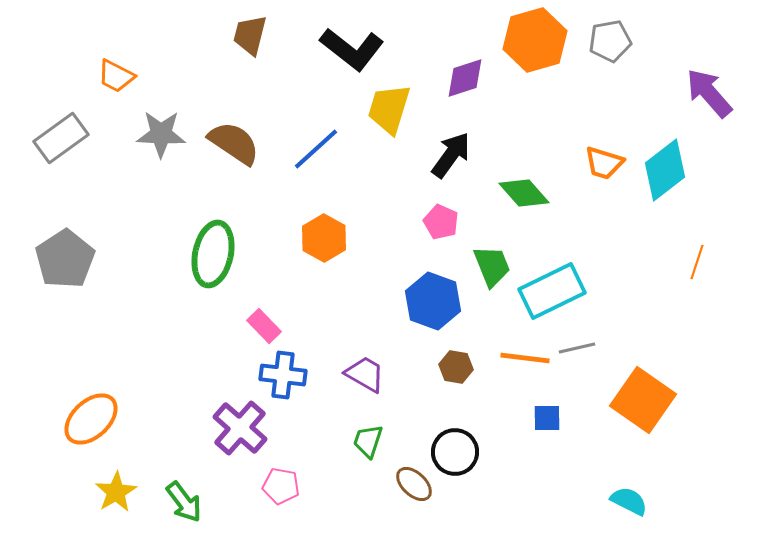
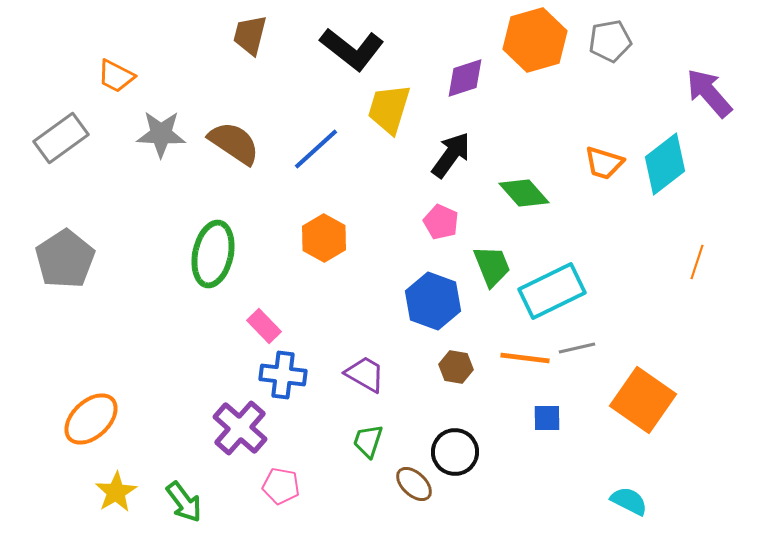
cyan diamond at (665, 170): moved 6 px up
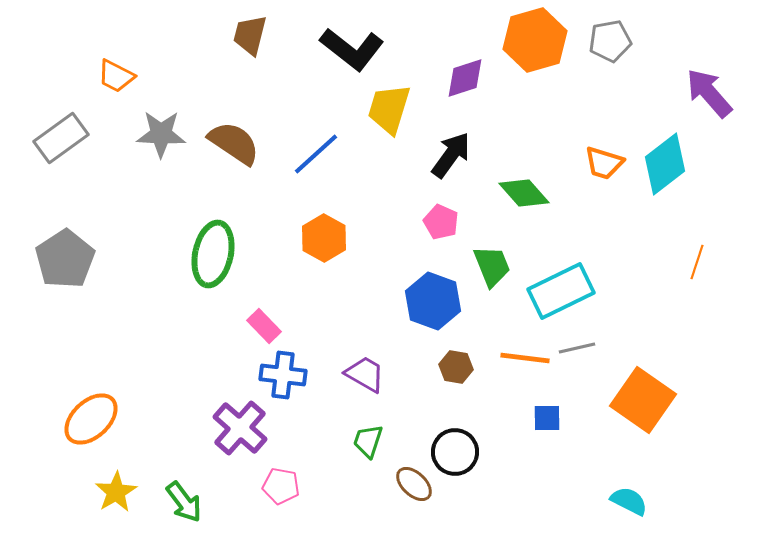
blue line at (316, 149): moved 5 px down
cyan rectangle at (552, 291): moved 9 px right
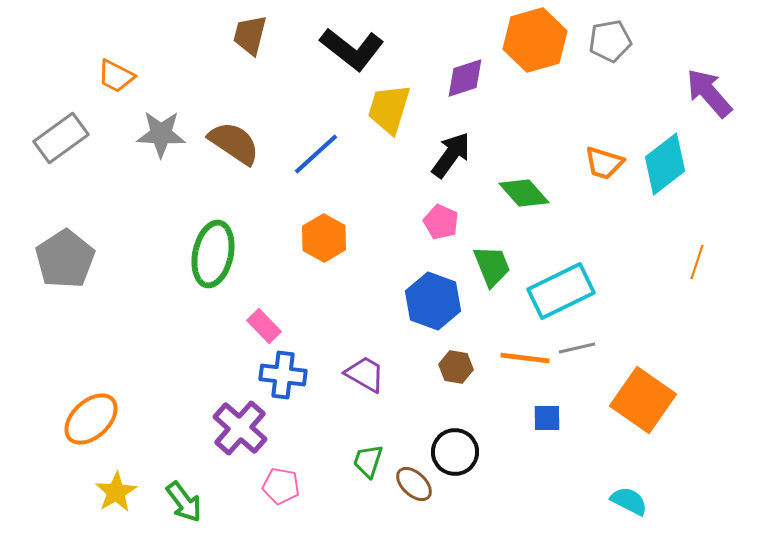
green trapezoid at (368, 441): moved 20 px down
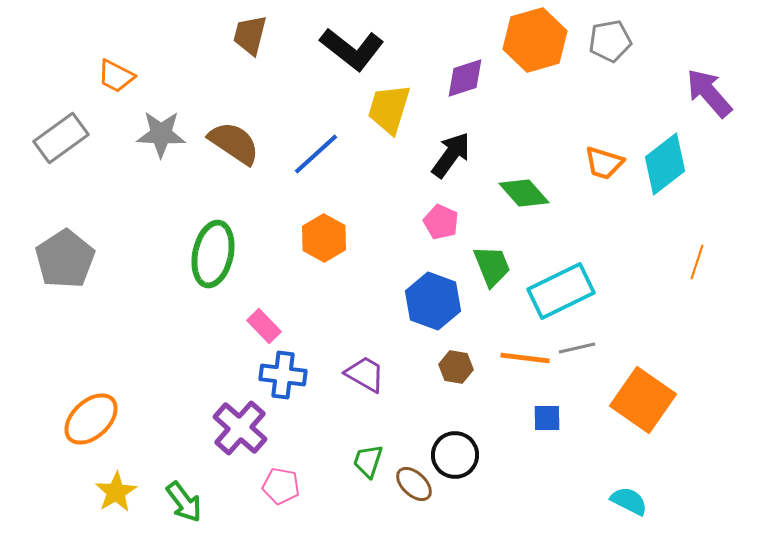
black circle at (455, 452): moved 3 px down
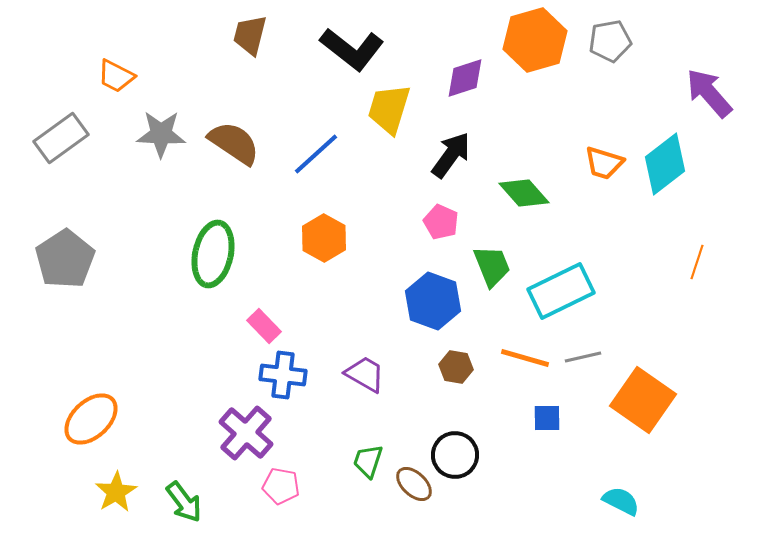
gray line at (577, 348): moved 6 px right, 9 px down
orange line at (525, 358): rotated 9 degrees clockwise
purple cross at (240, 428): moved 6 px right, 5 px down
cyan semicircle at (629, 501): moved 8 px left
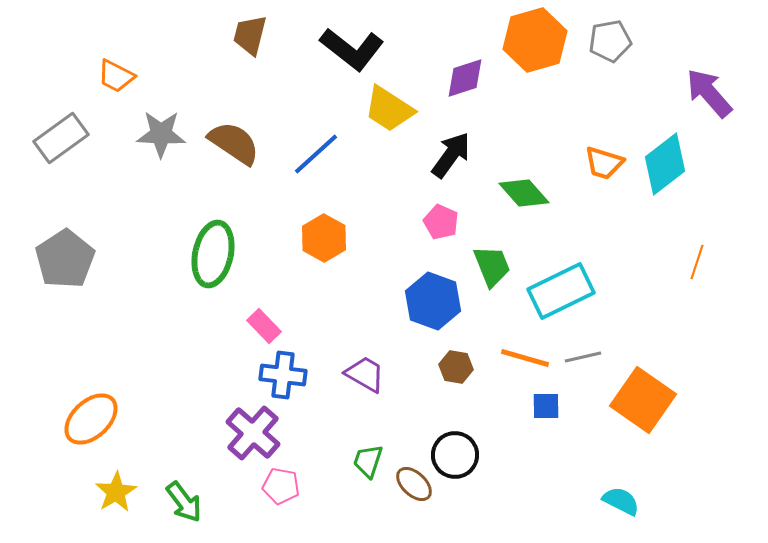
yellow trapezoid at (389, 109): rotated 74 degrees counterclockwise
blue square at (547, 418): moved 1 px left, 12 px up
purple cross at (246, 433): moved 7 px right
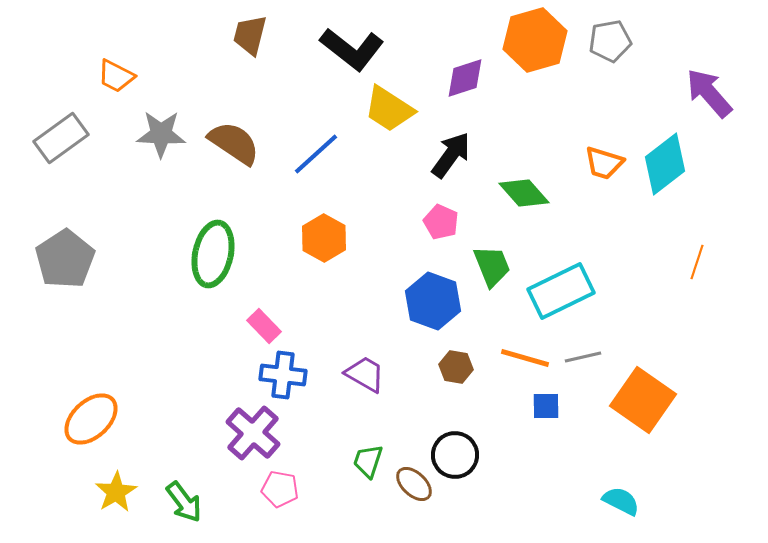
pink pentagon at (281, 486): moved 1 px left, 3 px down
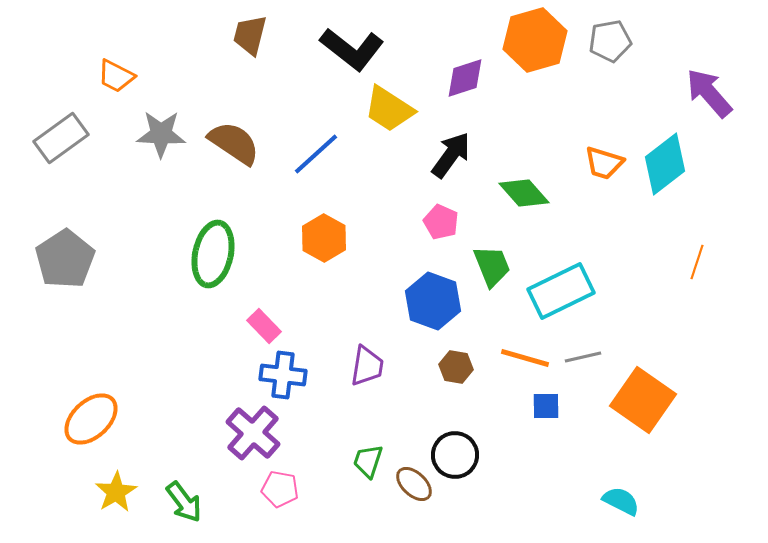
purple trapezoid at (365, 374): moved 2 px right, 8 px up; rotated 69 degrees clockwise
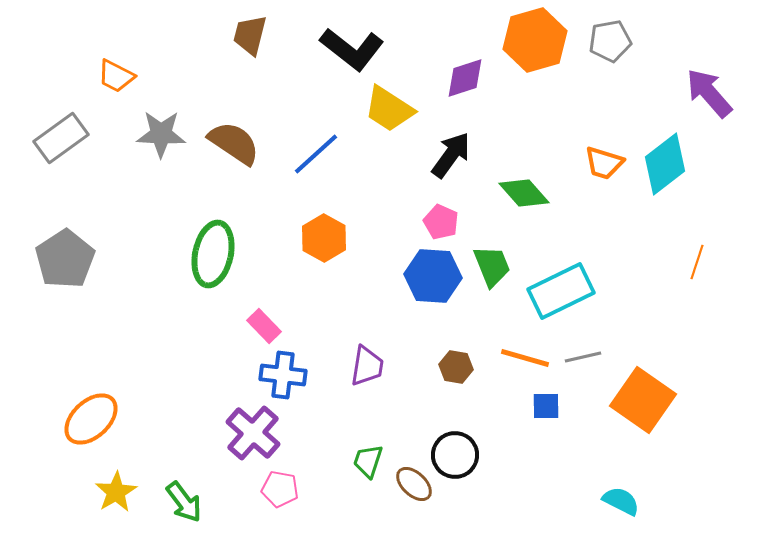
blue hexagon at (433, 301): moved 25 px up; rotated 16 degrees counterclockwise
